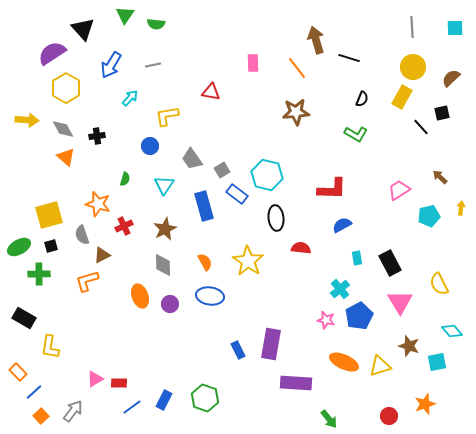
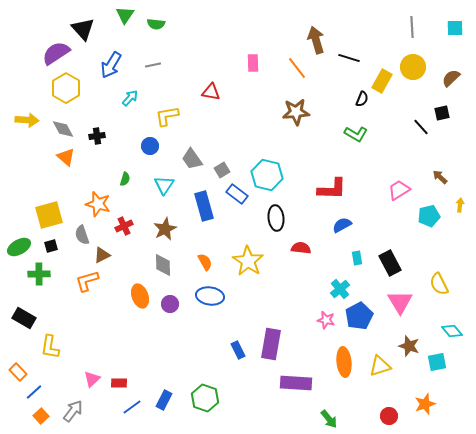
purple semicircle at (52, 53): moved 4 px right
yellow rectangle at (402, 97): moved 20 px left, 16 px up
yellow arrow at (461, 208): moved 1 px left, 3 px up
orange ellipse at (344, 362): rotated 60 degrees clockwise
pink triangle at (95, 379): moved 3 px left; rotated 12 degrees counterclockwise
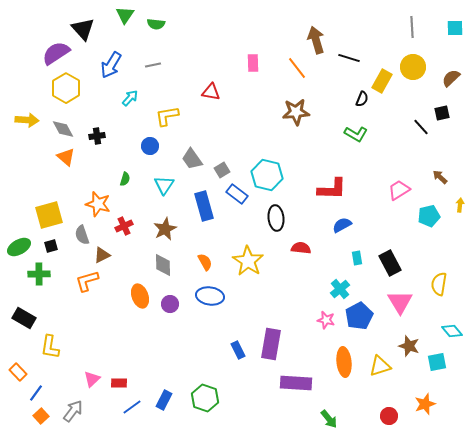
yellow semicircle at (439, 284): rotated 35 degrees clockwise
blue line at (34, 392): moved 2 px right, 1 px down; rotated 12 degrees counterclockwise
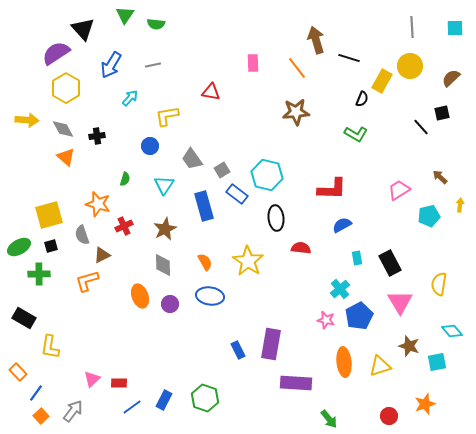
yellow circle at (413, 67): moved 3 px left, 1 px up
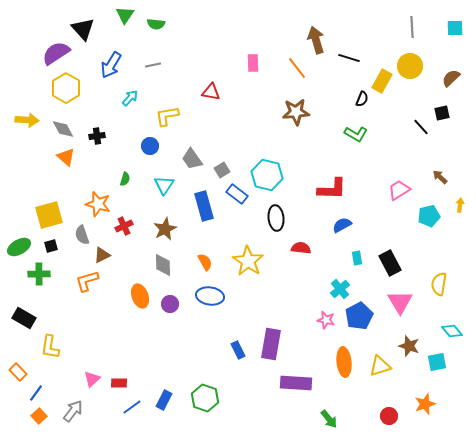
orange square at (41, 416): moved 2 px left
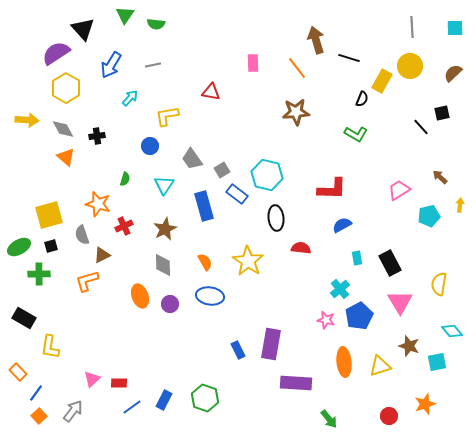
brown semicircle at (451, 78): moved 2 px right, 5 px up
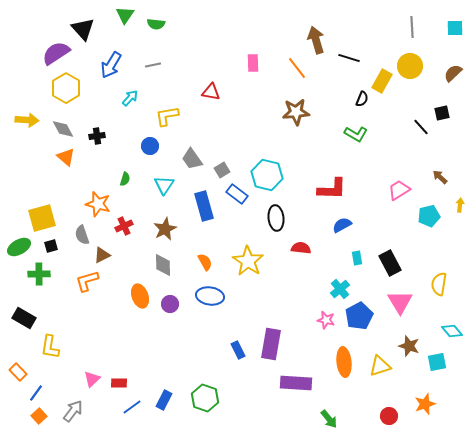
yellow square at (49, 215): moved 7 px left, 3 px down
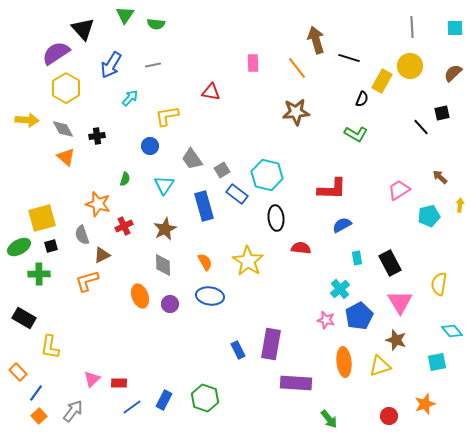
brown star at (409, 346): moved 13 px left, 6 px up
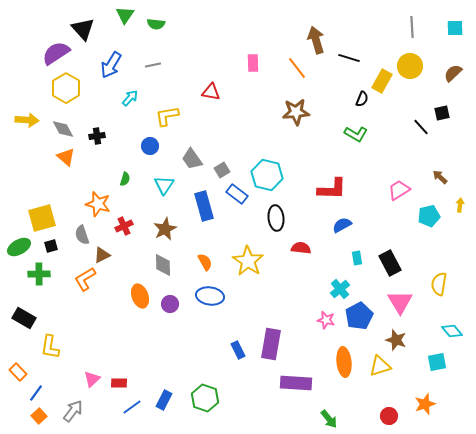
orange L-shape at (87, 281): moved 2 px left, 2 px up; rotated 15 degrees counterclockwise
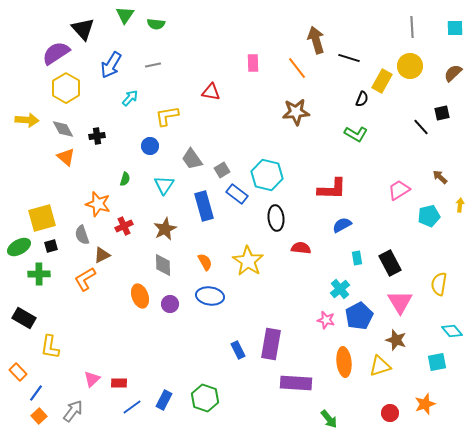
red circle at (389, 416): moved 1 px right, 3 px up
